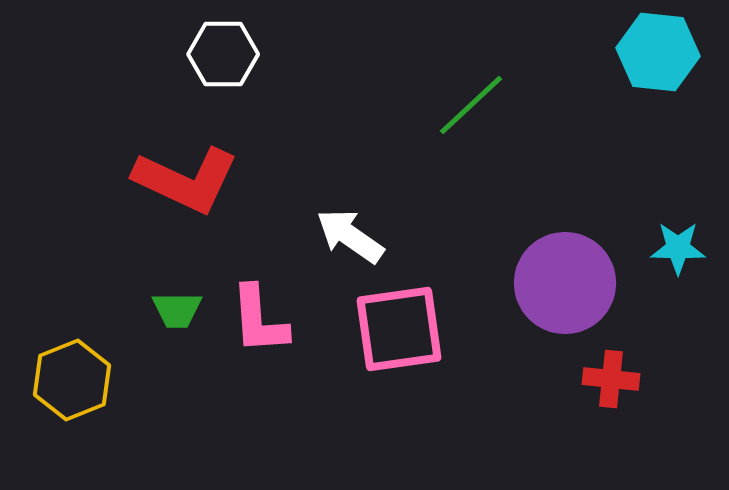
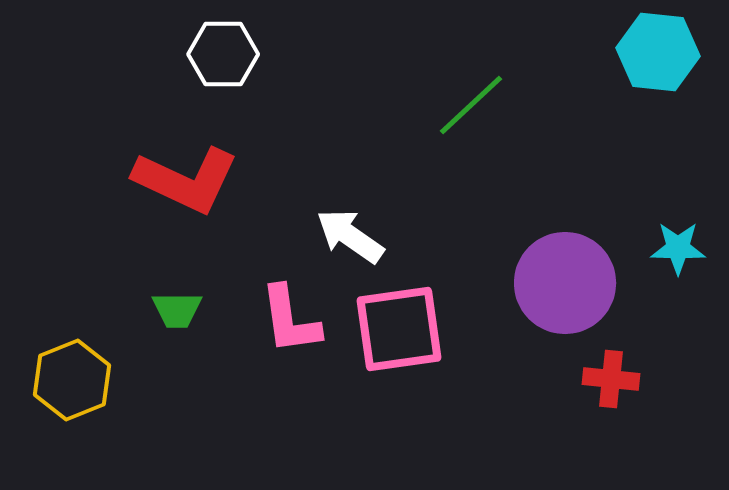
pink L-shape: moved 31 px right; rotated 4 degrees counterclockwise
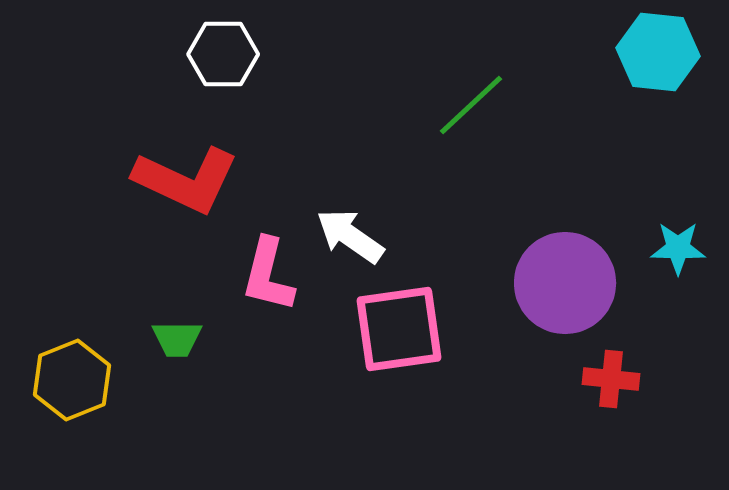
green trapezoid: moved 29 px down
pink L-shape: moved 22 px left, 45 px up; rotated 22 degrees clockwise
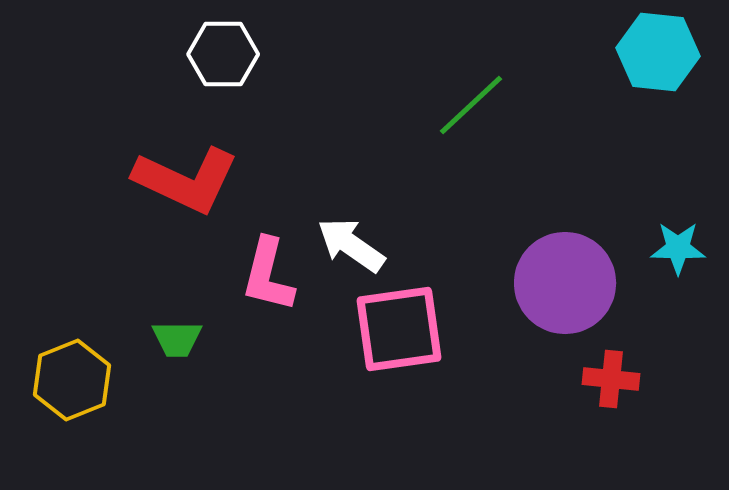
white arrow: moved 1 px right, 9 px down
